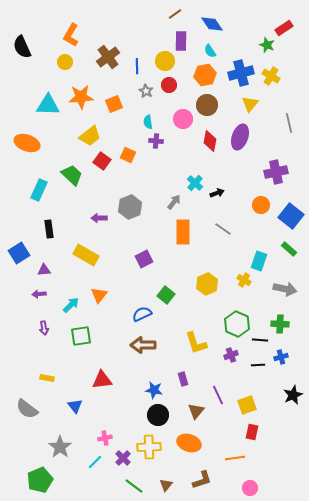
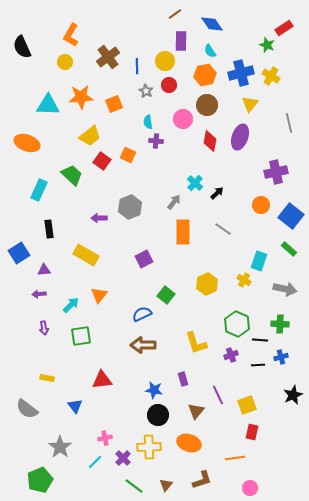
black arrow at (217, 193): rotated 24 degrees counterclockwise
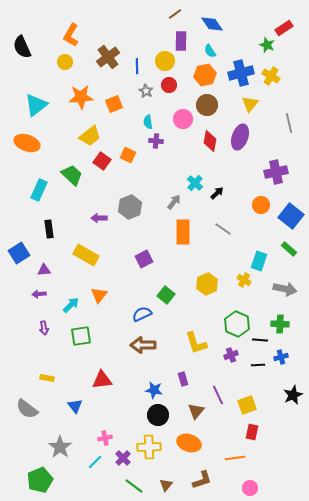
cyan triangle at (48, 105): moved 12 px left; rotated 40 degrees counterclockwise
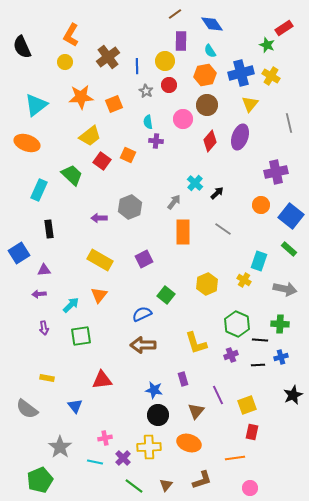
red diamond at (210, 141): rotated 30 degrees clockwise
yellow rectangle at (86, 255): moved 14 px right, 5 px down
cyan line at (95, 462): rotated 56 degrees clockwise
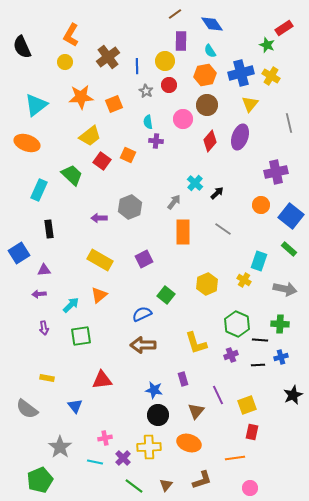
orange triangle at (99, 295): rotated 12 degrees clockwise
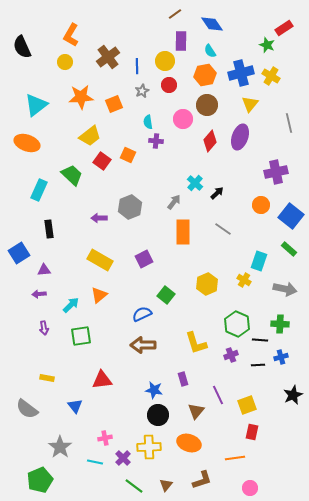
gray star at (146, 91): moved 4 px left; rotated 16 degrees clockwise
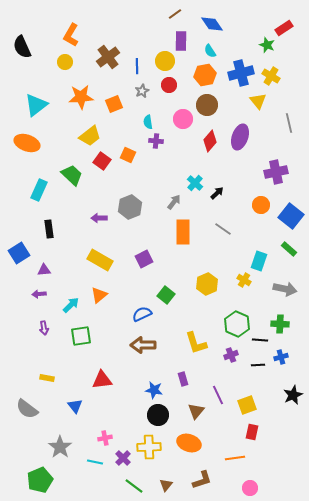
yellow triangle at (250, 104): moved 8 px right, 3 px up; rotated 18 degrees counterclockwise
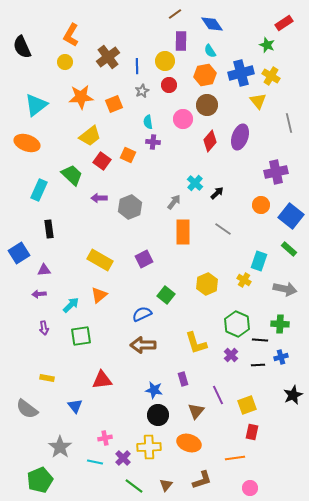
red rectangle at (284, 28): moved 5 px up
purple cross at (156, 141): moved 3 px left, 1 px down
purple arrow at (99, 218): moved 20 px up
purple cross at (231, 355): rotated 24 degrees counterclockwise
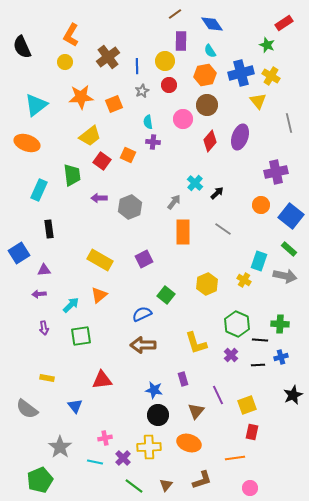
green trapezoid at (72, 175): rotated 40 degrees clockwise
gray arrow at (285, 289): moved 13 px up
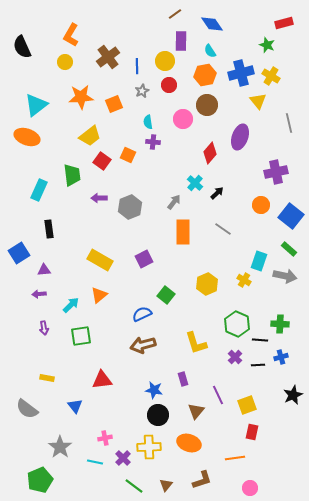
red rectangle at (284, 23): rotated 18 degrees clockwise
red diamond at (210, 141): moved 12 px down
orange ellipse at (27, 143): moved 6 px up
brown arrow at (143, 345): rotated 15 degrees counterclockwise
purple cross at (231, 355): moved 4 px right, 2 px down
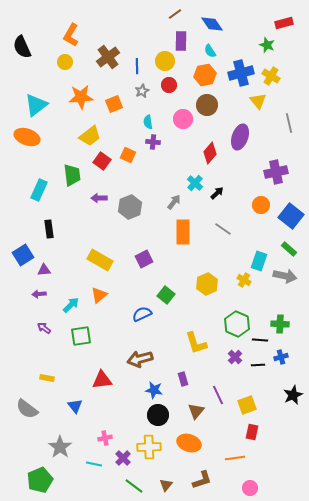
blue square at (19, 253): moved 4 px right, 2 px down
purple arrow at (44, 328): rotated 136 degrees clockwise
brown arrow at (143, 345): moved 3 px left, 14 px down
cyan line at (95, 462): moved 1 px left, 2 px down
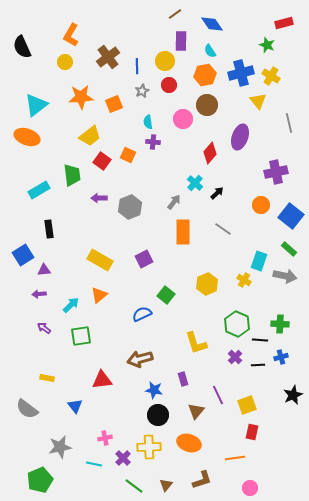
cyan rectangle at (39, 190): rotated 35 degrees clockwise
gray star at (60, 447): rotated 25 degrees clockwise
